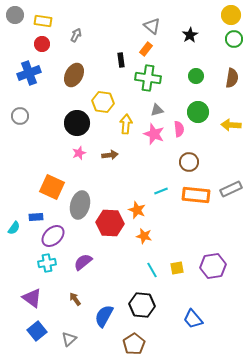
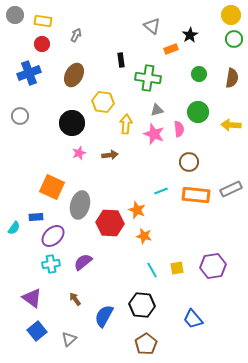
orange rectangle at (146, 49): moved 25 px right; rotated 32 degrees clockwise
green circle at (196, 76): moved 3 px right, 2 px up
black circle at (77, 123): moved 5 px left
cyan cross at (47, 263): moved 4 px right, 1 px down
brown pentagon at (134, 344): moved 12 px right
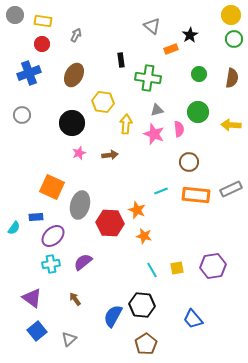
gray circle at (20, 116): moved 2 px right, 1 px up
blue semicircle at (104, 316): moved 9 px right
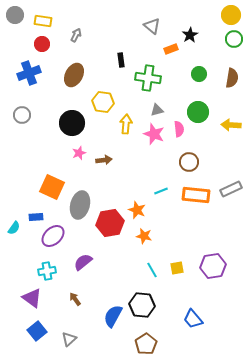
brown arrow at (110, 155): moved 6 px left, 5 px down
red hexagon at (110, 223): rotated 12 degrees counterclockwise
cyan cross at (51, 264): moved 4 px left, 7 px down
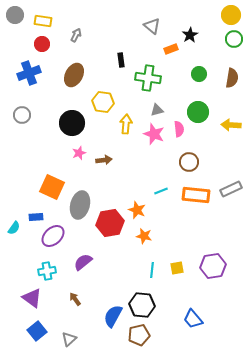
cyan line at (152, 270): rotated 35 degrees clockwise
brown pentagon at (146, 344): moved 7 px left, 9 px up; rotated 20 degrees clockwise
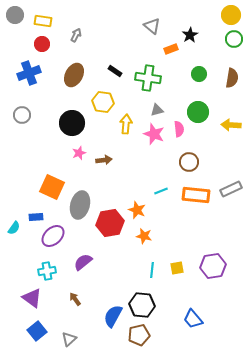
black rectangle at (121, 60): moved 6 px left, 11 px down; rotated 48 degrees counterclockwise
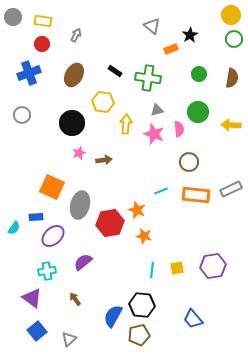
gray circle at (15, 15): moved 2 px left, 2 px down
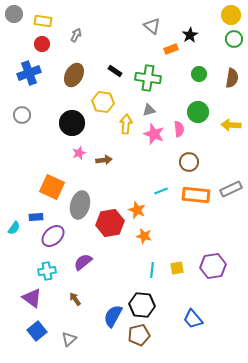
gray circle at (13, 17): moved 1 px right, 3 px up
gray triangle at (157, 110): moved 8 px left
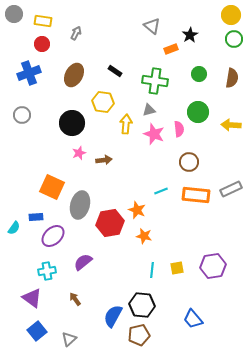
gray arrow at (76, 35): moved 2 px up
green cross at (148, 78): moved 7 px right, 3 px down
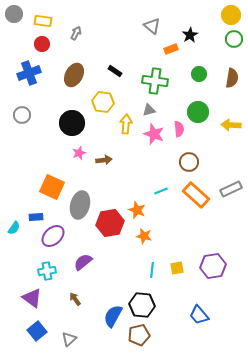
orange rectangle at (196, 195): rotated 36 degrees clockwise
blue trapezoid at (193, 319): moved 6 px right, 4 px up
